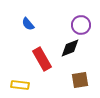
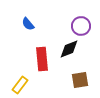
purple circle: moved 1 px down
black diamond: moved 1 px left, 1 px down
red rectangle: rotated 25 degrees clockwise
yellow rectangle: rotated 60 degrees counterclockwise
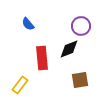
red rectangle: moved 1 px up
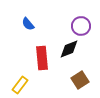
brown square: rotated 24 degrees counterclockwise
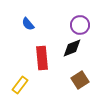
purple circle: moved 1 px left, 1 px up
black diamond: moved 3 px right, 1 px up
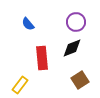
purple circle: moved 4 px left, 3 px up
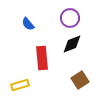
purple circle: moved 6 px left, 4 px up
black diamond: moved 4 px up
yellow rectangle: rotated 36 degrees clockwise
